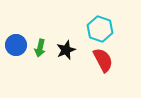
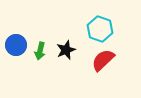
green arrow: moved 3 px down
red semicircle: rotated 105 degrees counterclockwise
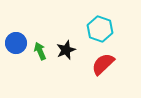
blue circle: moved 2 px up
green arrow: rotated 144 degrees clockwise
red semicircle: moved 4 px down
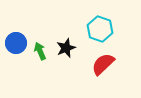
black star: moved 2 px up
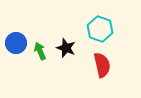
black star: rotated 30 degrees counterclockwise
red semicircle: moved 1 px left, 1 px down; rotated 120 degrees clockwise
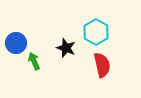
cyan hexagon: moved 4 px left, 3 px down; rotated 10 degrees clockwise
green arrow: moved 6 px left, 10 px down
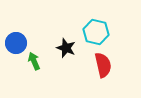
cyan hexagon: rotated 15 degrees counterclockwise
red semicircle: moved 1 px right
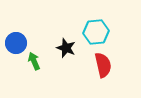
cyan hexagon: rotated 20 degrees counterclockwise
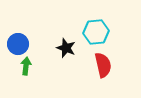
blue circle: moved 2 px right, 1 px down
green arrow: moved 8 px left, 5 px down; rotated 30 degrees clockwise
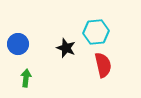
green arrow: moved 12 px down
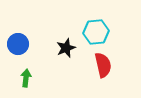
black star: rotated 30 degrees clockwise
